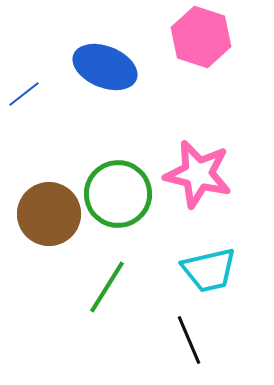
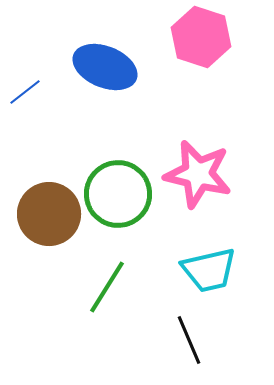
blue line: moved 1 px right, 2 px up
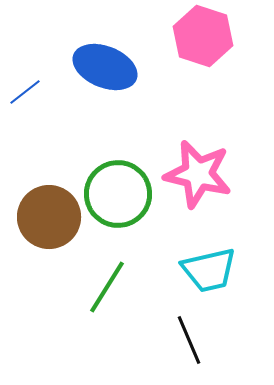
pink hexagon: moved 2 px right, 1 px up
brown circle: moved 3 px down
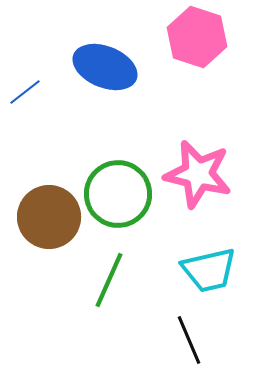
pink hexagon: moved 6 px left, 1 px down
green line: moved 2 px right, 7 px up; rotated 8 degrees counterclockwise
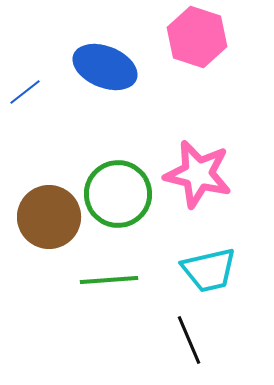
green line: rotated 62 degrees clockwise
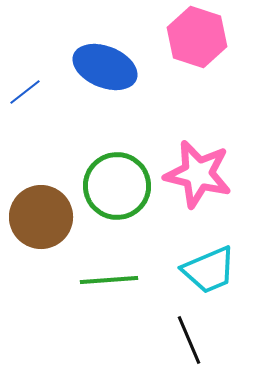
green circle: moved 1 px left, 8 px up
brown circle: moved 8 px left
cyan trapezoid: rotated 10 degrees counterclockwise
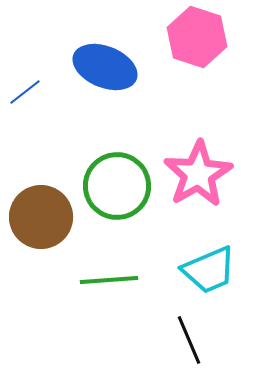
pink star: rotated 28 degrees clockwise
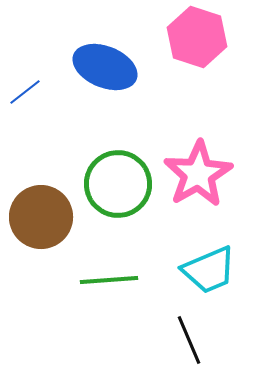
green circle: moved 1 px right, 2 px up
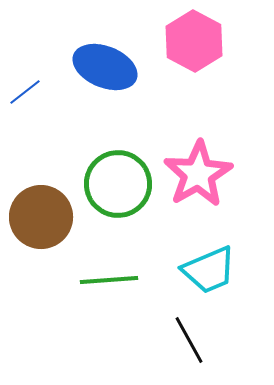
pink hexagon: moved 3 px left, 4 px down; rotated 10 degrees clockwise
black line: rotated 6 degrees counterclockwise
